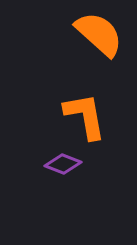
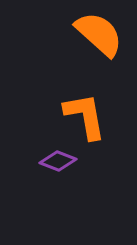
purple diamond: moved 5 px left, 3 px up
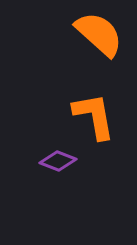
orange L-shape: moved 9 px right
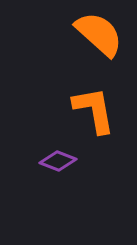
orange L-shape: moved 6 px up
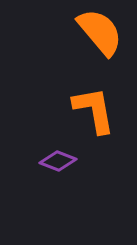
orange semicircle: moved 1 px right, 2 px up; rotated 8 degrees clockwise
